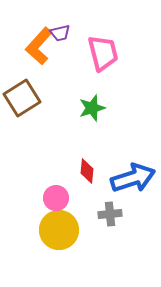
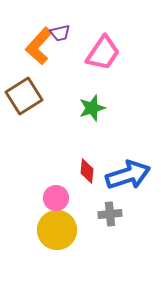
pink trapezoid: rotated 48 degrees clockwise
brown square: moved 2 px right, 2 px up
blue arrow: moved 5 px left, 3 px up
yellow circle: moved 2 px left
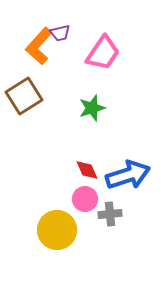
red diamond: moved 1 px up; rotated 30 degrees counterclockwise
pink circle: moved 29 px right, 1 px down
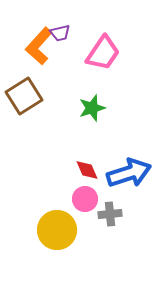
blue arrow: moved 1 px right, 2 px up
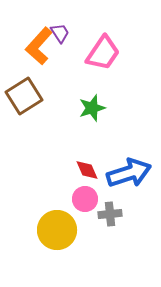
purple trapezoid: rotated 110 degrees counterclockwise
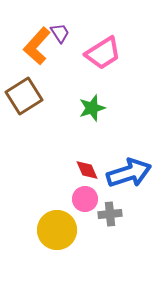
orange L-shape: moved 2 px left
pink trapezoid: rotated 24 degrees clockwise
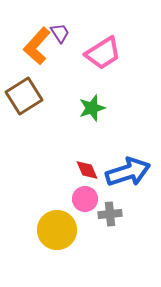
blue arrow: moved 1 px left, 1 px up
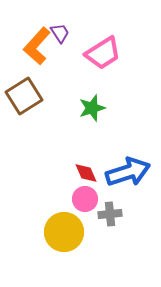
red diamond: moved 1 px left, 3 px down
yellow circle: moved 7 px right, 2 px down
